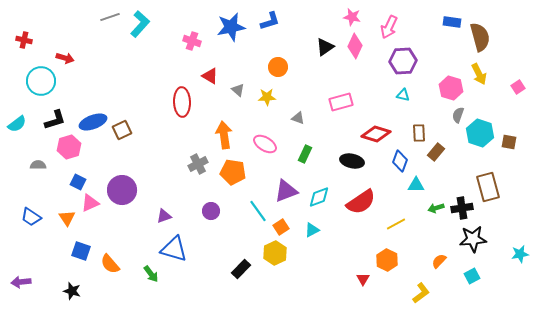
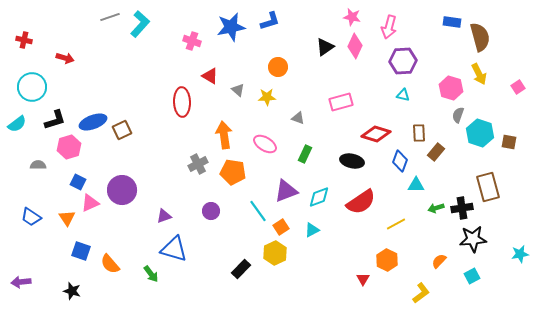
pink arrow at (389, 27): rotated 10 degrees counterclockwise
cyan circle at (41, 81): moved 9 px left, 6 px down
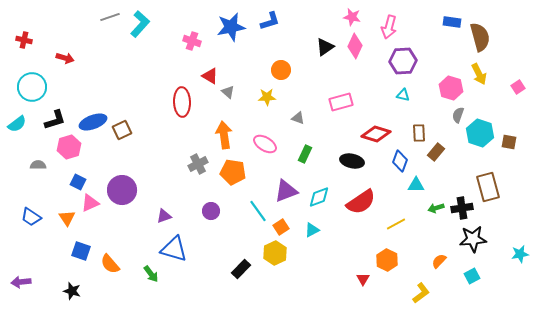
orange circle at (278, 67): moved 3 px right, 3 px down
gray triangle at (238, 90): moved 10 px left, 2 px down
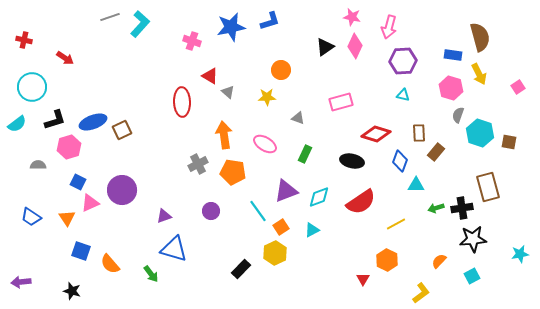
blue rectangle at (452, 22): moved 1 px right, 33 px down
red arrow at (65, 58): rotated 18 degrees clockwise
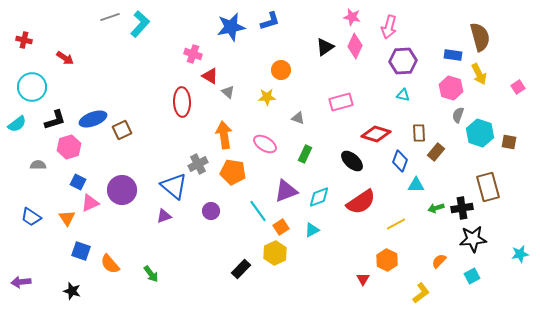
pink cross at (192, 41): moved 1 px right, 13 px down
blue ellipse at (93, 122): moved 3 px up
black ellipse at (352, 161): rotated 30 degrees clockwise
blue triangle at (174, 249): moved 63 px up; rotated 24 degrees clockwise
